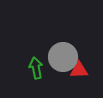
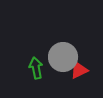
red triangle: rotated 24 degrees counterclockwise
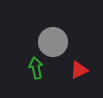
gray circle: moved 10 px left, 15 px up
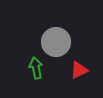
gray circle: moved 3 px right
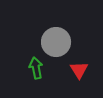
red triangle: rotated 36 degrees counterclockwise
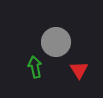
green arrow: moved 1 px left, 1 px up
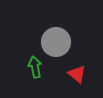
red triangle: moved 2 px left, 4 px down; rotated 18 degrees counterclockwise
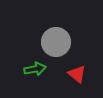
green arrow: moved 2 px down; rotated 90 degrees clockwise
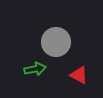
red triangle: moved 2 px right, 1 px down; rotated 12 degrees counterclockwise
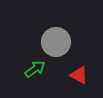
green arrow: rotated 25 degrees counterclockwise
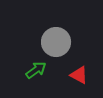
green arrow: moved 1 px right, 1 px down
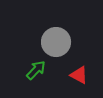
green arrow: rotated 10 degrees counterclockwise
